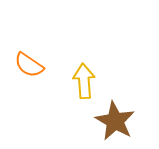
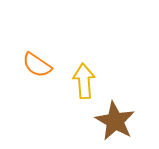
orange semicircle: moved 8 px right
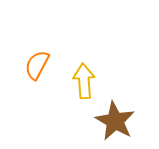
orange semicircle: rotated 84 degrees clockwise
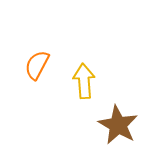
brown star: moved 3 px right, 4 px down
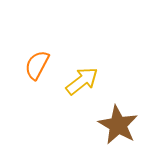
yellow arrow: moved 2 px left; rotated 56 degrees clockwise
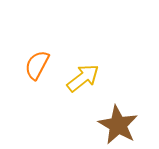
yellow arrow: moved 1 px right, 3 px up
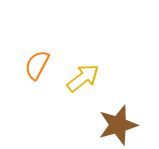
brown star: rotated 27 degrees clockwise
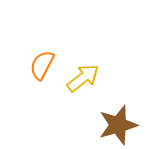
orange semicircle: moved 5 px right
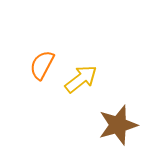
yellow arrow: moved 2 px left, 1 px down
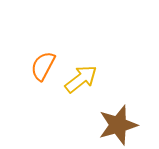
orange semicircle: moved 1 px right, 1 px down
